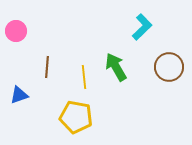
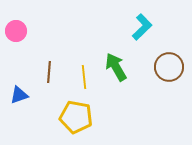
brown line: moved 2 px right, 5 px down
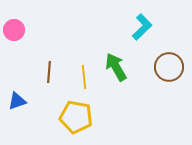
pink circle: moved 2 px left, 1 px up
blue triangle: moved 2 px left, 6 px down
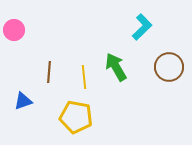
blue triangle: moved 6 px right
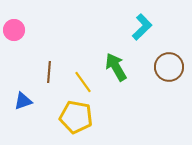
yellow line: moved 1 px left, 5 px down; rotated 30 degrees counterclockwise
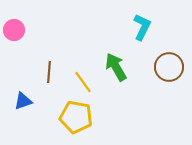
cyan L-shape: rotated 20 degrees counterclockwise
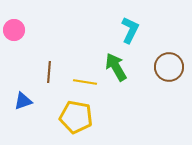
cyan L-shape: moved 12 px left, 3 px down
yellow line: moved 2 px right; rotated 45 degrees counterclockwise
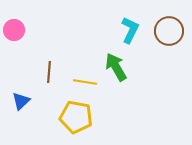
brown circle: moved 36 px up
blue triangle: moved 2 px left; rotated 24 degrees counterclockwise
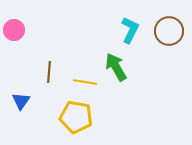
blue triangle: rotated 12 degrees counterclockwise
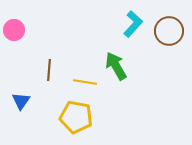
cyan L-shape: moved 3 px right, 6 px up; rotated 16 degrees clockwise
green arrow: moved 1 px up
brown line: moved 2 px up
